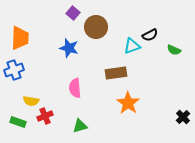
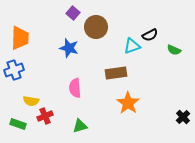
green rectangle: moved 2 px down
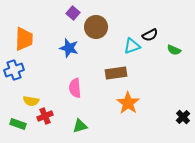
orange trapezoid: moved 4 px right, 1 px down
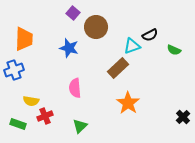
brown rectangle: moved 2 px right, 5 px up; rotated 35 degrees counterclockwise
green triangle: rotated 28 degrees counterclockwise
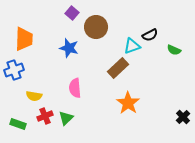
purple square: moved 1 px left
yellow semicircle: moved 3 px right, 5 px up
green triangle: moved 14 px left, 8 px up
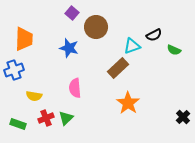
black semicircle: moved 4 px right
red cross: moved 1 px right, 2 px down
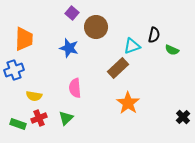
black semicircle: rotated 49 degrees counterclockwise
green semicircle: moved 2 px left
red cross: moved 7 px left
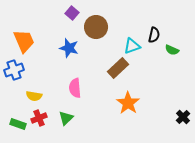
orange trapezoid: moved 2 px down; rotated 25 degrees counterclockwise
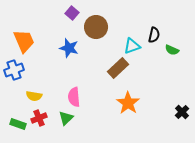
pink semicircle: moved 1 px left, 9 px down
black cross: moved 1 px left, 5 px up
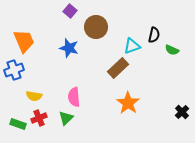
purple square: moved 2 px left, 2 px up
